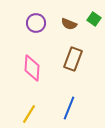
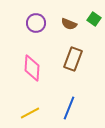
yellow line: moved 1 px right, 1 px up; rotated 30 degrees clockwise
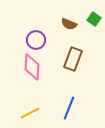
purple circle: moved 17 px down
pink diamond: moved 1 px up
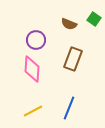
pink diamond: moved 2 px down
yellow line: moved 3 px right, 2 px up
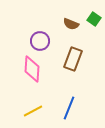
brown semicircle: moved 2 px right
purple circle: moved 4 px right, 1 px down
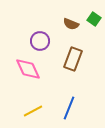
pink diamond: moved 4 px left; rotated 28 degrees counterclockwise
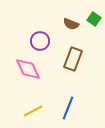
blue line: moved 1 px left
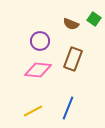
pink diamond: moved 10 px right, 1 px down; rotated 60 degrees counterclockwise
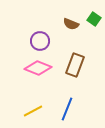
brown rectangle: moved 2 px right, 6 px down
pink diamond: moved 2 px up; rotated 16 degrees clockwise
blue line: moved 1 px left, 1 px down
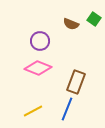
brown rectangle: moved 1 px right, 17 px down
